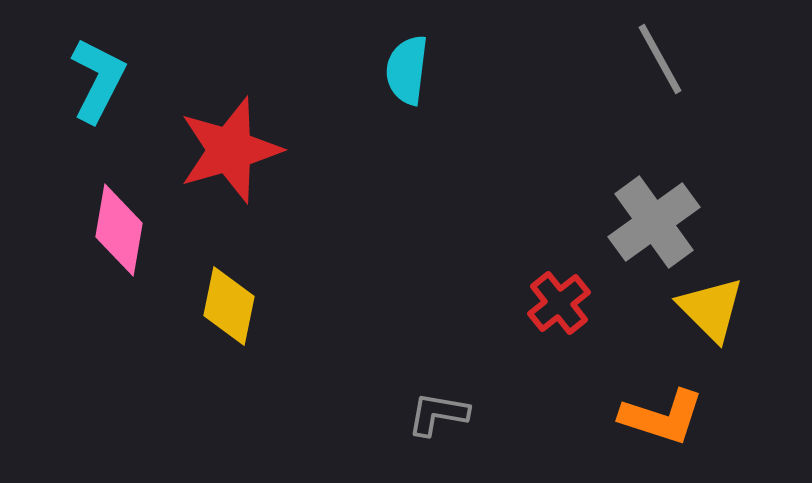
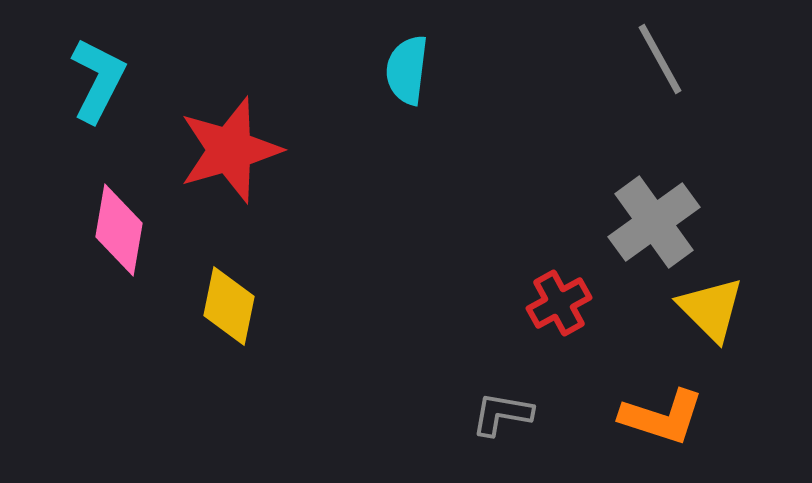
red cross: rotated 10 degrees clockwise
gray L-shape: moved 64 px right
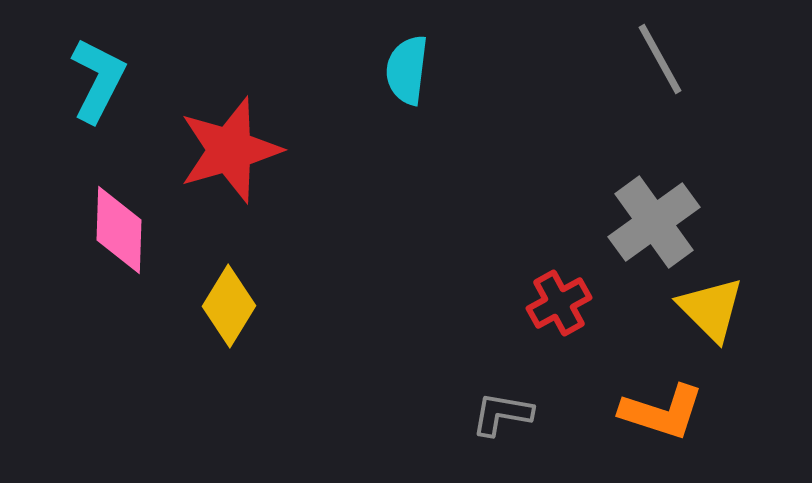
pink diamond: rotated 8 degrees counterclockwise
yellow diamond: rotated 20 degrees clockwise
orange L-shape: moved 5 px up
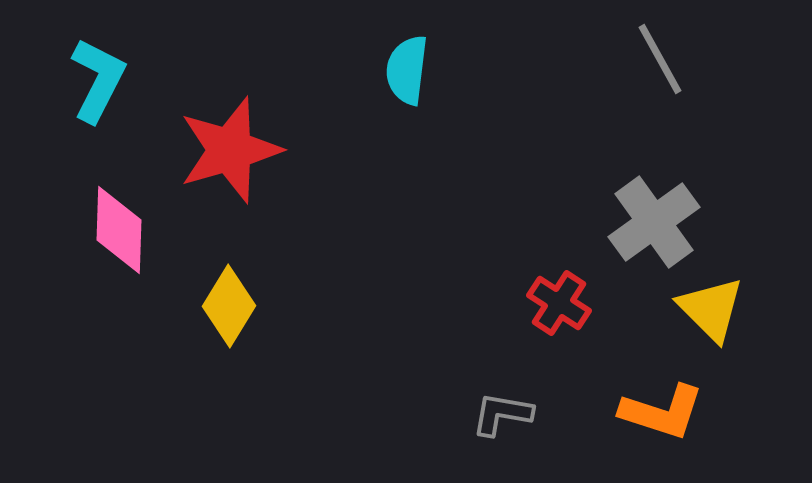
red cross: rotated 28 degrees counterclockwise
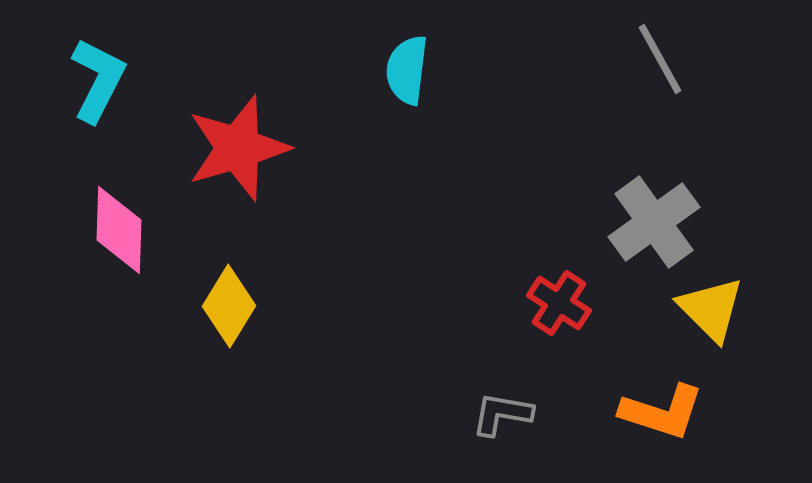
red star: moved 8 px right, 2 px up
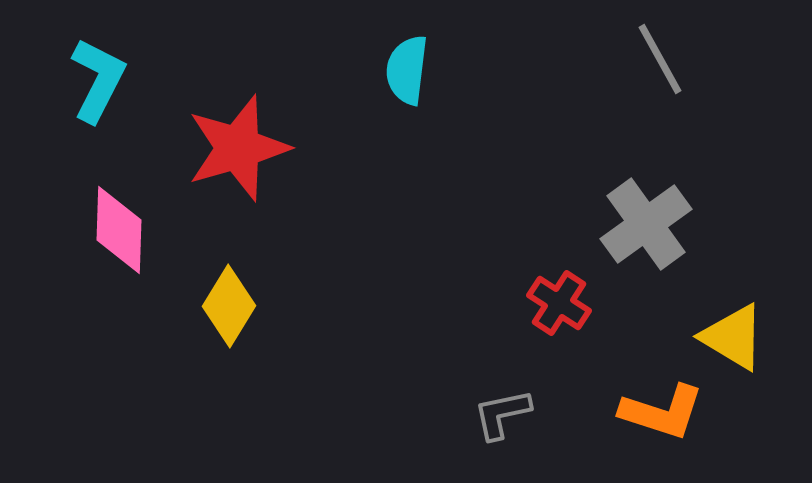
gray cross: moved 8 px left, 2 px down
yellow triangle: moved 22 px right, 28 px down; rotated 14 degrees counterclockwise
gray L-shape: rotated 22 degrees counterclockwise
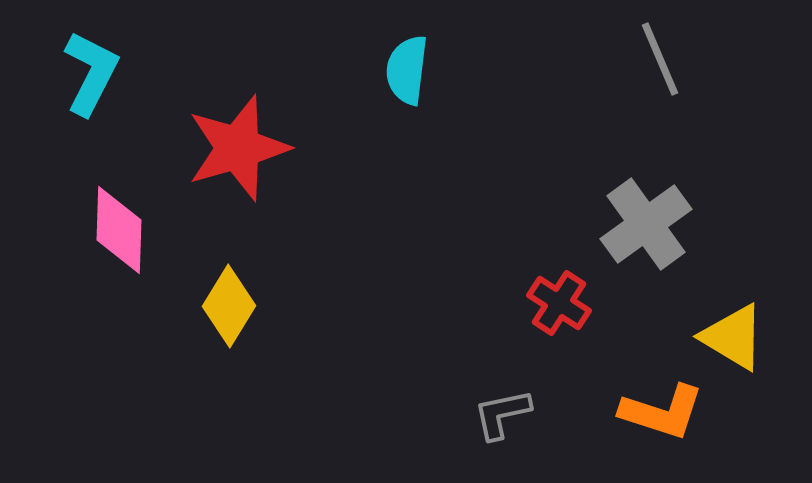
gray line: rotated 6 degrees clockwise
cyan L-shape: moved 7 px left, 7 px up
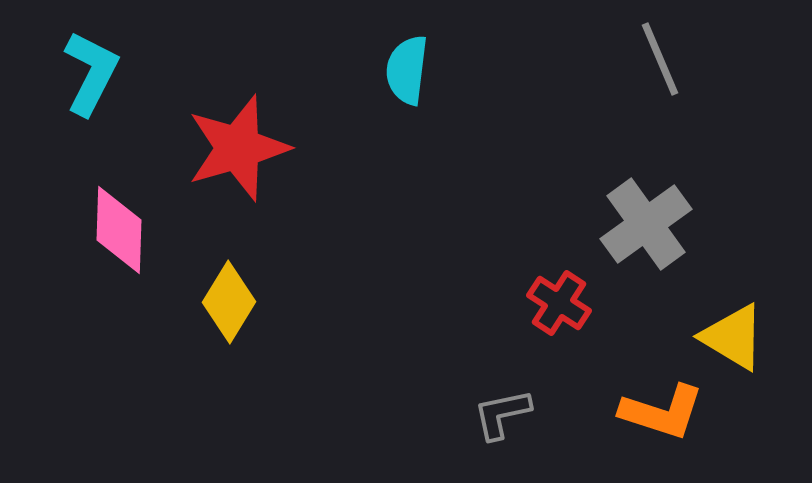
yellow diamond: moved 4 px up
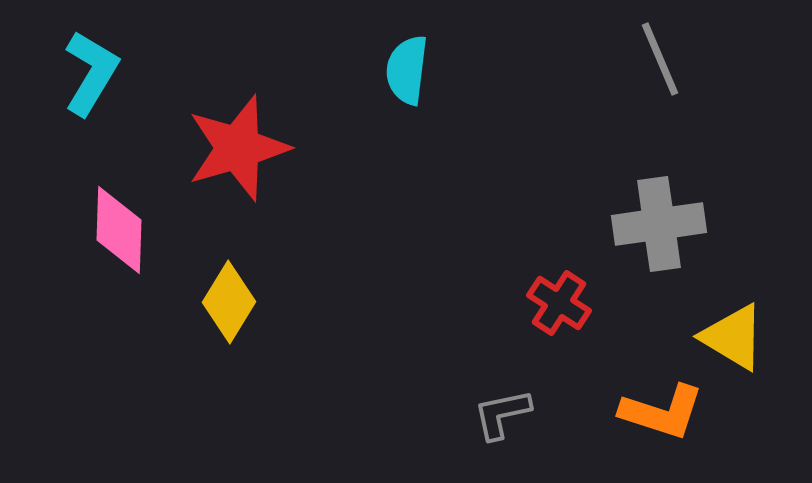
cyan L-shape: rotated 4 degrees clockwise
gray cross: moved 13 px right; rotated 28 degrees clockwise
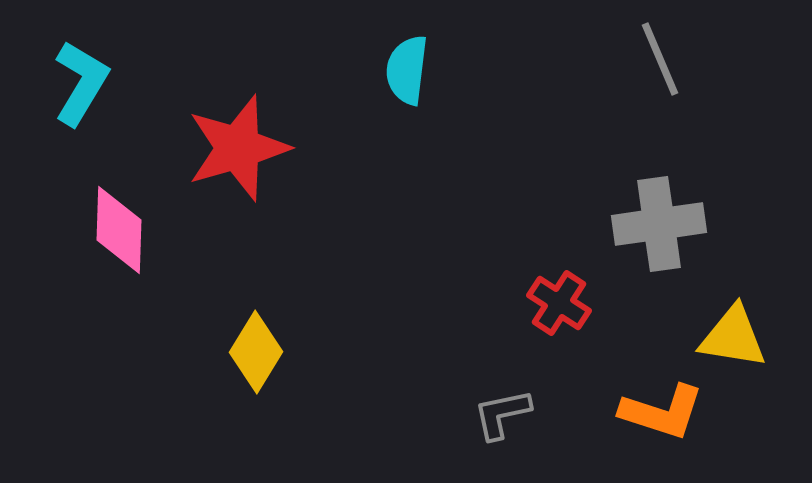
cyan L-shape: moved 10 px left, 10 px down
yellow diamond: moved 27 px right, 50 px down
yellow triangle: rotated 22 degrees counterclockwise
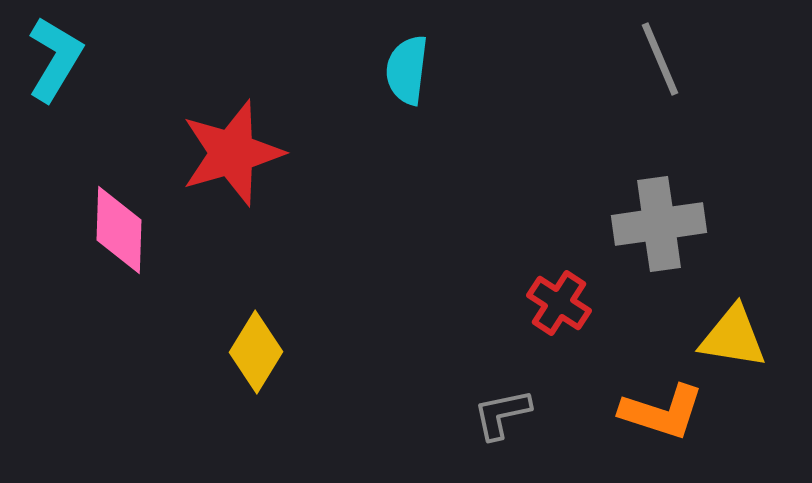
cyan L-shape: moved 26 px left, 24 px up
red star: moved 6 px left, 5 px down
